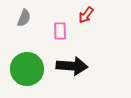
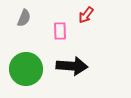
green circle: moved 1 px left
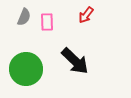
gray semicircle: moved 1 px up
pink rectangle: moved 13 px left, 9 px up
black arrow: moved 3 px right, 5 px up; rotated 40 degrees clockwise
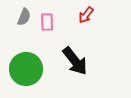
black arrow: rotated 8 degrees clockwise
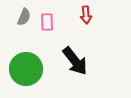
red arrow: rotated 42 degrees counterclockwise
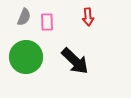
red arrow: moved 2 px right, 2 px down
black arrow: rotated 8 degrees counterclockwise
green circle: moved 12 px up
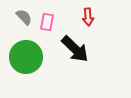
gray semicircle: rotated 66 degrees counterclockwise
pink rectangle: rotated 12 degrees clockwise
black arrow: moved 12 px up
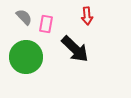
red arrow: moved 1 px left, 1 px up
pink rectangle: moved 1 px left, 2 px down
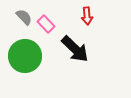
pink rectangle: rotated 54 degrees counterclockwise
green circle: moved 1 px left, 1 px up
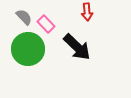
red arrow: moved 4 px up
black arrow: moved 2 px right, 2 px up
green circle: moved 3 px right, 7 px up
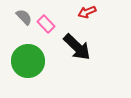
red arrow: rotated 72 degrees clockwise
green circle: moved 12 px down
